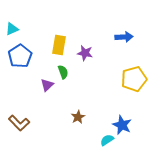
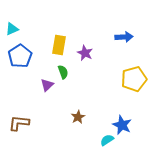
purple star: rotated 14 degrees clockwise
brown L-shape: rotated 140 degrees clockwise
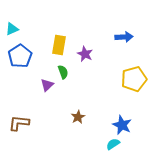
purple star: moved 1 px down
cyan semicircle: moved 6 px right, 4 px down
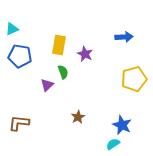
blue pentagon: rotated 30 degrees counterclockwise
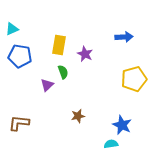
brown star: moved 1 px up; rotated 16 degrees clockwise
cyan semicircle: moved 2 px left; rotated 24 degrees clockwise
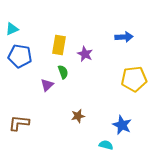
yellow pentagon: rotated 10 degrees clockwise
cyan semicircle: moved 5 px left, 1 px down; rotated 24 degrees clockwise
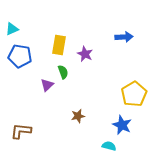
yellow pentagon: moved 15 px down; rotated 25 degrees counterclockwise
brown L-shape: moved 2 px right, 8 px down
cyan semicircle: moved 3 px right, 1 px down
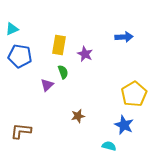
blue star: moved 2 px right
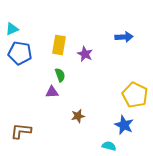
blue pentagon: moved 3 px up
green semicircle: moved 3 px left, 3 px down
purple triangle: moved 5 px right, 7 px down; rotated 40 degrees clockwise
yellow pentagon: moved 1 px right, 1 px down; rotated 15 degrees counterclockwise
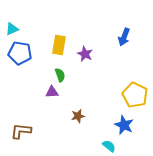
blue arrow: rotated 114 degrees clockwise
cyan semicircle: rotated 24 degrees clockwise
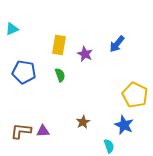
blue arrow: moved 7 px left, 7 px down; rotated 18 degrees clockwise
blue pentagon: moved 4 px right, 19 px down
purple triangle: moved 9 px left, 39 px down
brown star: moved 5 px right, 6 px down; rotated 16 degrees counterclockwise
cyan semicircle: rotated 32 degrees clockwise
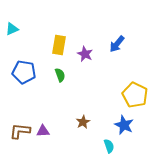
brown L-shape: moved 1 px left
